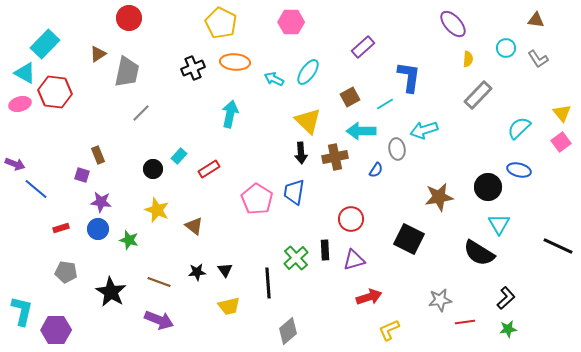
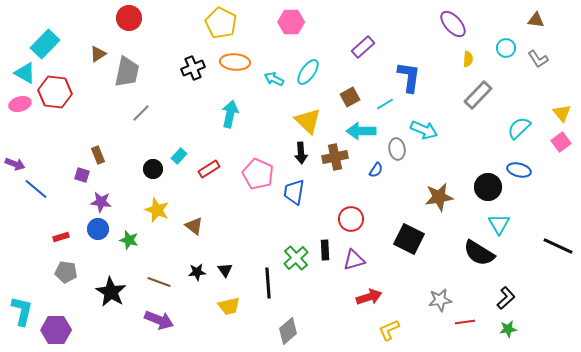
cyan arrow at (424, 130): rotated 140 degrees counterclockwise
pink pentagon at (257, 199): moved 1 px right, 25 px up; rotated 8 degrees counterclockwise
red rectangle at (61, 228): moved 9 px down
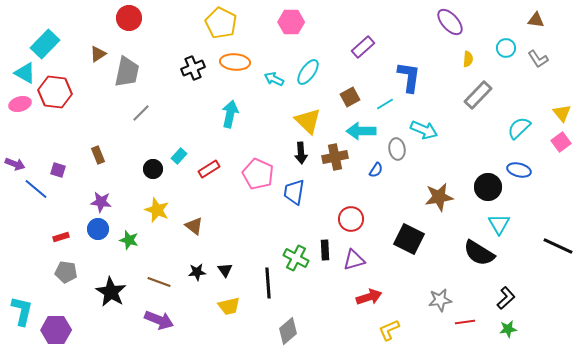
purple ellipse at (453, 24): moved 3 px left, 2 px up
purple square at (82, 175): moved 24 px left, 5 px up
green cross at (296, 258): rotated 20 degrees counterclockwise
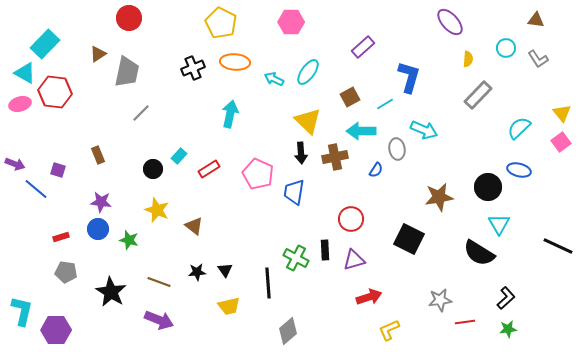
blue L-shape at (409, 77): rotated 8 degrees clockwise
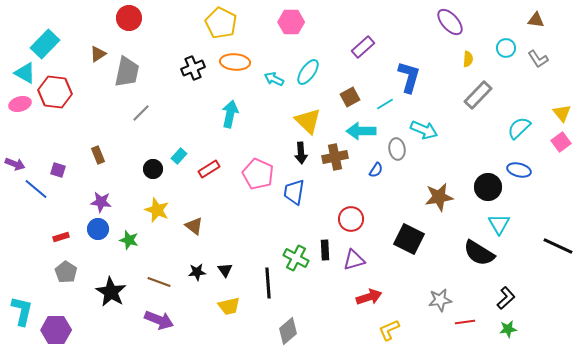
gray pentagon at (66, 272): rotated 25 degrees clockwise
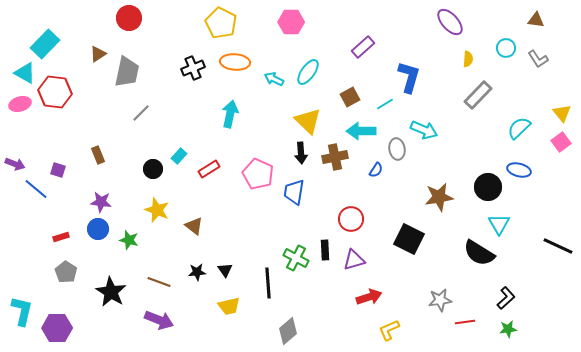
purple hexagon at (56, 330): moved 1 px right, 2 px up
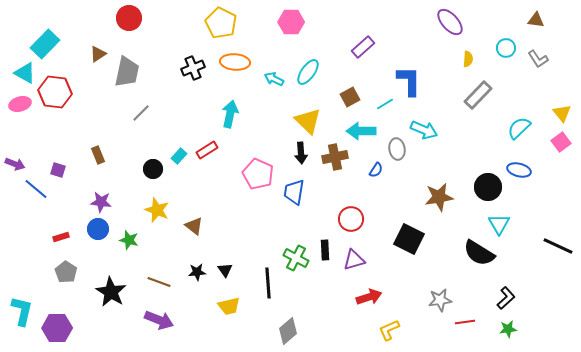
blue L-shape at (409, 77): moved 4 px down; rotated 16 degrees counterclockwise
red rectangle at (209, 169): moved 2 px left, 19 px up
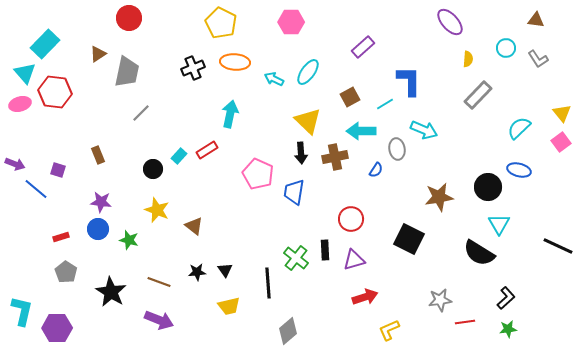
cyan triangle at (25, 73): rotated 20 degrees clockwise
green cross at (296, 258): rotated 10 degrees clockwise
red arrow at (369, 297): moved 4 px left
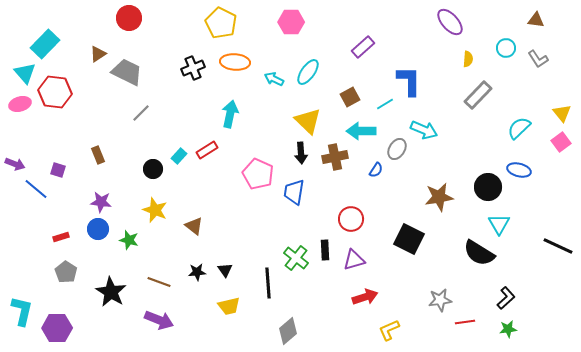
gray trapezoid at (127, 72): rotated 76 degrees counterclockwise
gray ellipse at (397, 149): rotated 40 degrees clockwise
yellow star at (157, 210): moved 2 px left
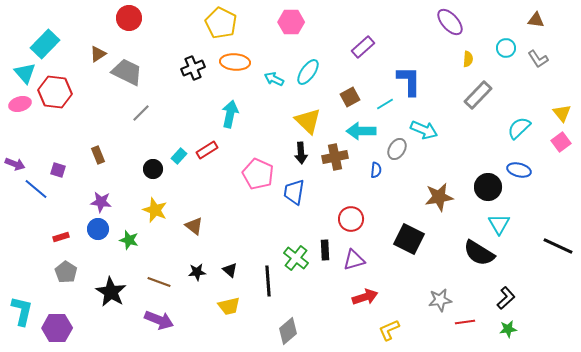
blue semicircle at (376, 170): rotated 28 degrees counterclockwise
black triangle at (225, 270): moved 5 px right; rotated 14 degrees counterclockwise
black line at (268, 283): moved 2 px up
